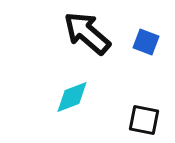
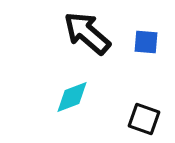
blue square: rotated 16 degrees counterclockwise
black square: moved 1 px up; rotated 8 degrees clockwise
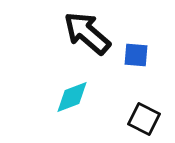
blue square: moved 10 px left, 13 px down
black square: rotated 8 degrees clockwise
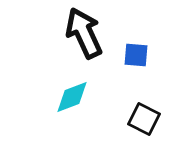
black arrow: moved 3 px left; rotated 24 degrees clockwise
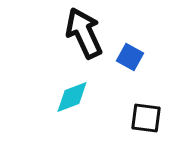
blue square: moved 6 px left, 2 px down; rotated 24 degrees clockwise
black square: moved 2 px right, 1 px up; rotated 20 degrees counterclockwise
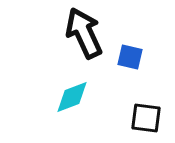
blue square: rotated 16 degrees counterclockwise
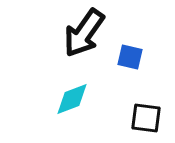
black arrow: rotated 120 degrees counterclockwise
cyan diamond: moved 2 px down
